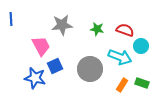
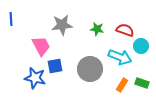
blue square: rotated 14 degrees clockwise
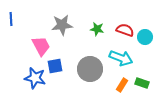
cyan circle: moved 4 px right, 9 px up
cyan arrow: moved 1 px right, 1 px down
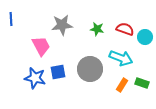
red semicircle: moved 1 px up
blue square: moved 3 px right, 6 px down
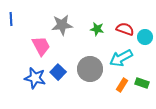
cyan arrow: rotated 130 degrees clockwise
blue square: rotated 35 degrees counterclockwise
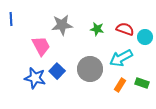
blue square: moved 1 px left, 1 px up
orange rectangle: moved 2 px left
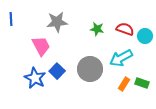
gray star: moved 5 px left, 3 px up
cyan circle: moved 1 px up
blue star: rotated 15 degrees clockwise
orange rectangle: moved 4 px right, 1 px up
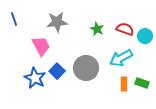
blue line: moved 3 px right; rotated 16 degrees counterclockwise
green star: rotated 16 degrees clockwise
gray circle: moved 4 px left, 1 px up
orange rectangle: rotated 32 degrees counterclockwise
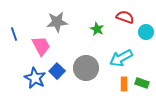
blue line: moved 15 px down
red semicircle: moved 12 px up
cyan circle: moved 1 px right, 4 px up
